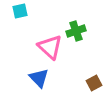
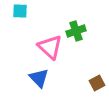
cyan square: rotated 14 degrees clockwise
brown square: moved 3 px right
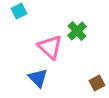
cyan square: moved 1 px left; rotated 28 degrees counterclockwise
green cross: moved 1 px right; rotated 24 degrees counterclockwise
blue triangle: moved 1 px left
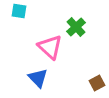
cyan square: rotated 35 degrees clockwise
green cross: moved 1 px left, 4 px up
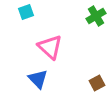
cyan square: moved 7 px right, 1 px down; rotated 28 degrees counterclockwise
green cross: moved 20 px right, 11 px up; rotated 12 degrees clockwise
blue triangle: moved 1 px down
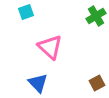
blue triangle: moved 4 px down
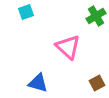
pink triangle: moved 18 px right
blue triangle: rotated 30 degrees counterclockwise
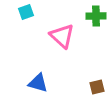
green cross: rotated 30 degrees clockwise
pink triangle: moved 6 px left, 11 px up
brown square: moved 4 px down; rotated 14 degrees clockwise
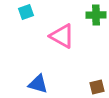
green cross: moved 1 px up
pink triangle: rotated 12 degrees counterclockwise
blue triangle: moved 1 px down
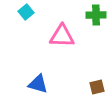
cyan square: rotated 21 degrees counterclockwise
pink triangle: rotated 28 degrees counterclockwise
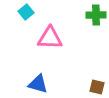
pink triangle: moved 12 px left, 2 px down
brown square: rotated 28 degrees clockwise
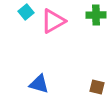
pink triangle: moved 3 px right, 17 px up; rotated 32 degrees counterclockwise
blue triangle: moved 1 px right
